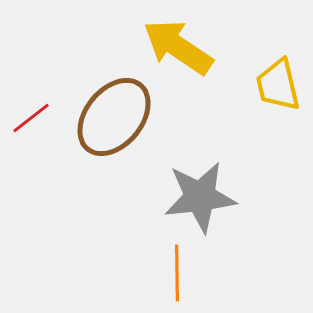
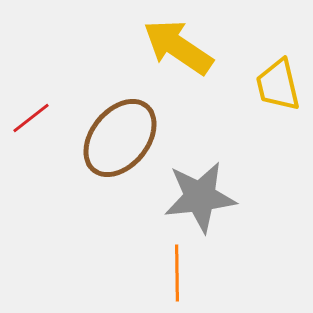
brown ellipse: moved 6 px right, 21 px down
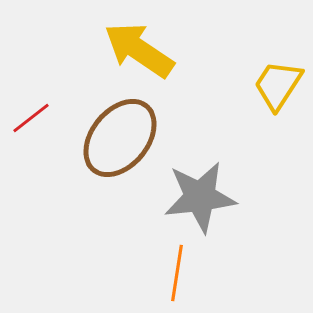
yellow arrow: moved 39 px left, 3 px down
yellow trapezoid: rotated 46 degrees clockwise
orange line: rotated 10 degrees clockwise
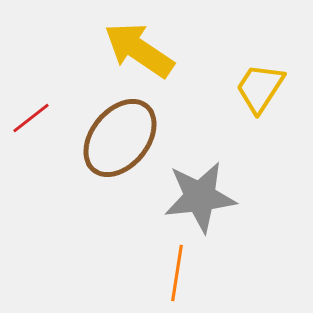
yellow trapezoid: moved 18 px left, 3 px down
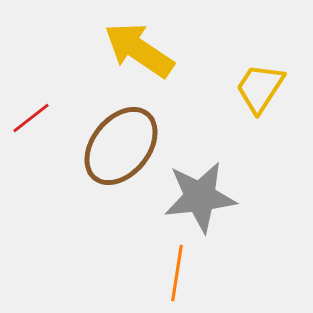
brown ellipse: moved 1 px right, 8 px down
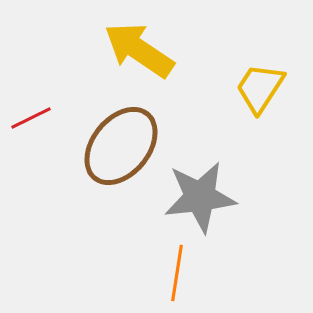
red line: rotated 12 degrees clockwise
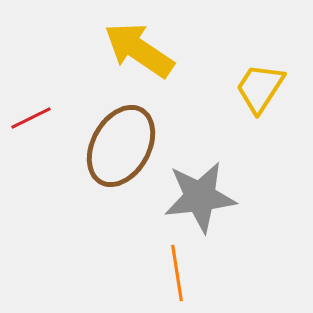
brown ellipse: rotated 10 degrees counterclockwise
orange line: rotated 18 degrees counterclockwise
